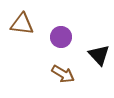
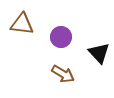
black triangle: moved 2 px up
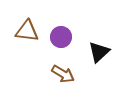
brown triangle: moved 5 px right, 7 px down
black triangle: moved 1 px up; rotated 30 degrees clockwise
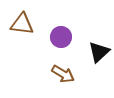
brown triangle: moved 5 px left, 7 px up
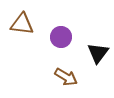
black triangle: moved 1 px left, 1 px down; rotated 10 degrees counterclockwise
brown arrow: moved 3 px right, 3 px down
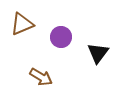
brown triangle: rotated 30 degrees counterclockwise
brown arrow: moved 25 px left
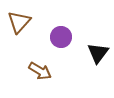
brown triangle: moved 3 px left, 2 px up; rotated 25 degrees counterclockwise
brown arrow: moved 1 px left, 6 px up
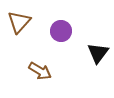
purple circle: moved 6 px up
